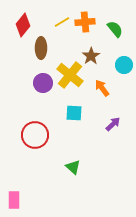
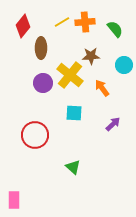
red diamond: moved 1 px down
brown star: rotated 30 degrees clockwise
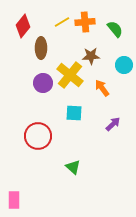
red circle: moved 3 px right, 1 px down
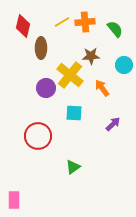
red diamond: rotated 25 degrees counterclockwise
purple circle: moved 3 px right, 5 px down
green triangle: rotated 42 degrees clockwise
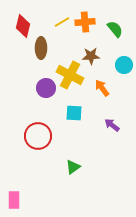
yellow cross: rotated 12 degrees counterclockwise
purple arrow: moved 1 px left, 1 px down; rotated 98 degrees counterclockwise
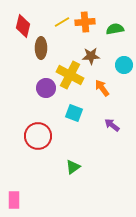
green semicircle: rotated 60 degrees counterclockwise
cyan square: rotated 18 degrees clockwise
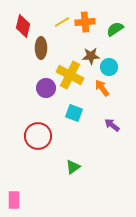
green semicircle: rotated 24 degrees counterclockwise
cyan circle: moved 15 px left, 2 px down
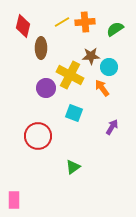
purple arrow: moved 2 px down; rotated 84 degrees clockwise
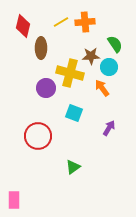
yellow line: moved 1 px left
green semicircle: moved 15 px down; rotated 90 degrees clockwise
yellow cross: moved 2 px up; rotated 12 degrees counterclockwise
purple arrow: moved 3 px left, 1 px down
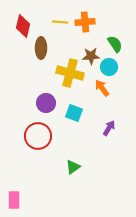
yellow line: moved 1 px left; rotated 35 degrees clockwise
purple circle: moved 15 px down
